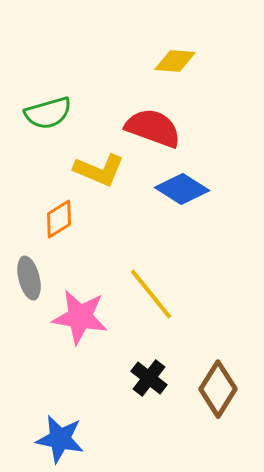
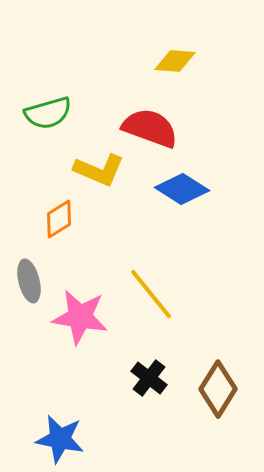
red semicircle: moved 3 px left
gray ellipse: moved 3 px down
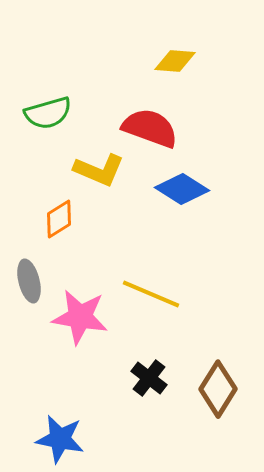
yellow line: rotated 28 degrees counterclockwise
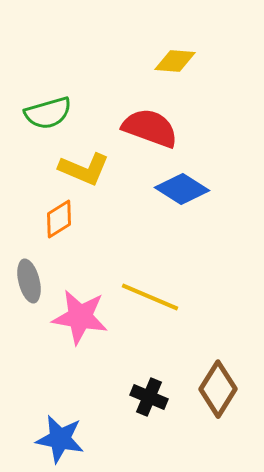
yellow L-shape: moved 15 px left, 1 px up
yellow line: moved 1 px left, 3 px down
black cross: moved 19 px down; rotated 15 degrees counterclockwise
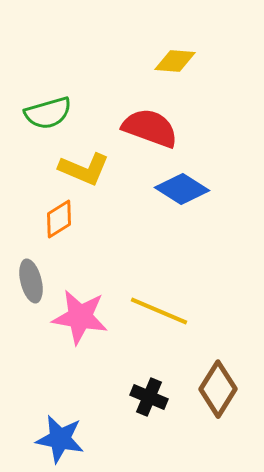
gray ellipse: moved 2 px right
yellow line: moved 9 px right, 14 px down
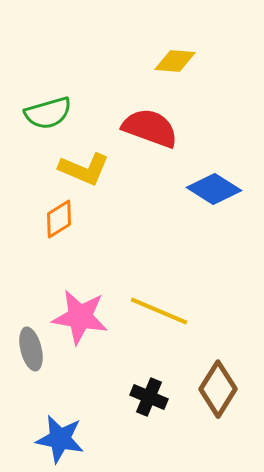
blue diamond: moved 32 px right
gray ellipse: moved 68 px down
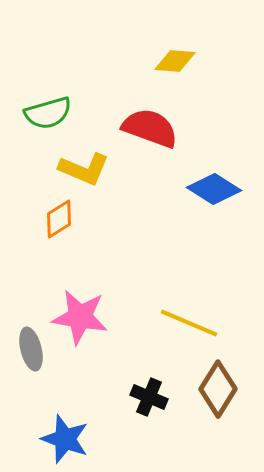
yellow line: moved 30 px right, 12 px down
blue star: moved 5 px right; rotated 9 degrees clockwise
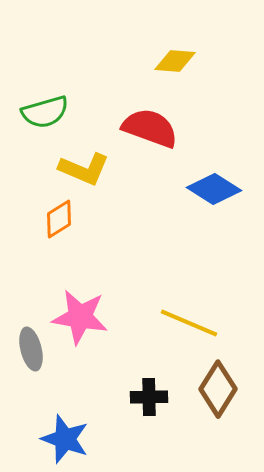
green semicircle: moved 3 px left, 1 px up
black cross: rotated 24 degrees counterclockwise
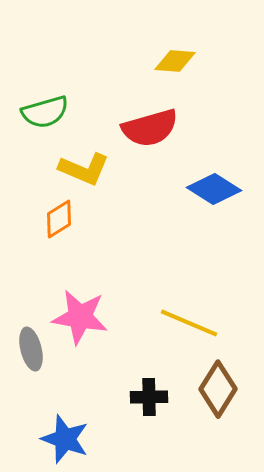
red semicircle: rotated 144 degrees clockwise
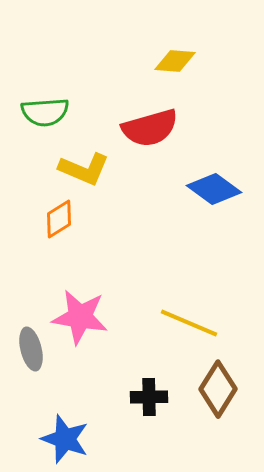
green semicircle: rotated 12 degrees clockwise
blue diamond: rotated 4 degrees clockwise
